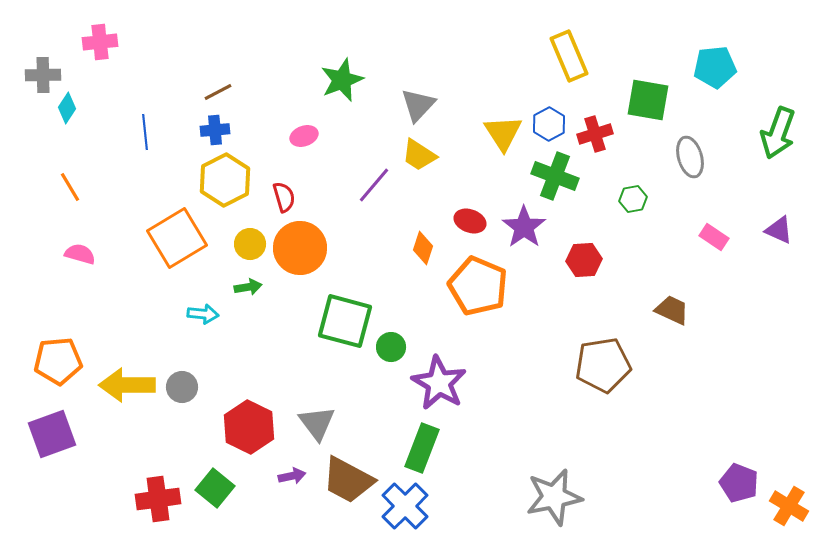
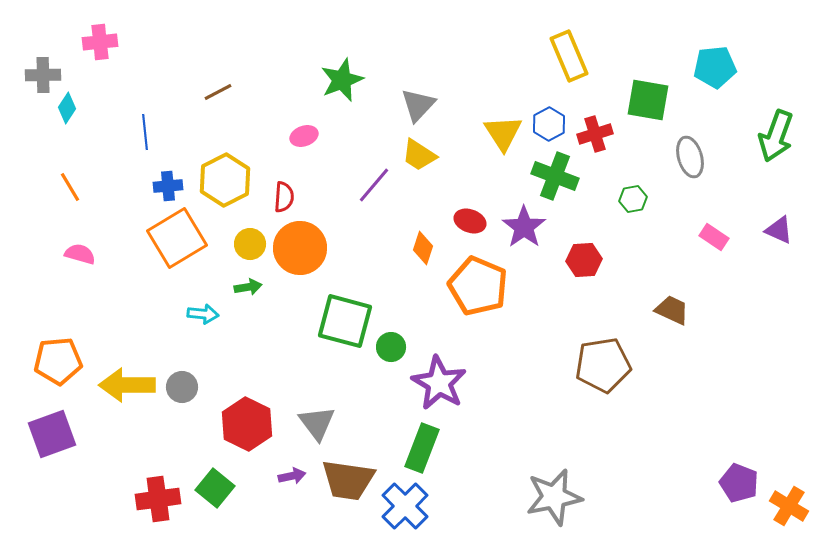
blue cross at (215, 130): moved 47 px left, 56 px down
green arrow at (778, 133): moved 2 px left, 3 px down
red semicircle at (284, 197): rotated 20 degrees clockwise
red hexagon at (249, 427): moved 2 px left, 3 px up
brown trapezoid at (348, 480): rotated 20 degrees counterclockwise
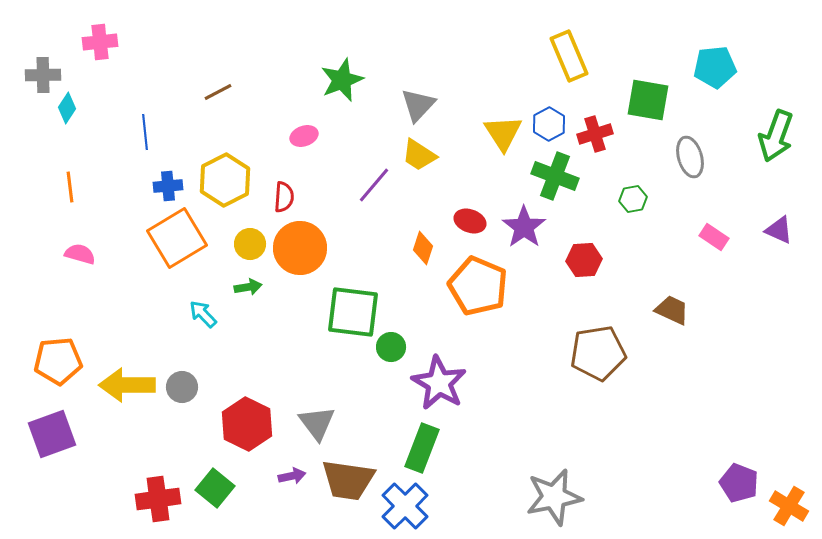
orange line at (70, 187): rotated 24 degrees clockwise
cyan arrow at (203, 314): rotated 140 degrees counterclockwise
green square at (345, 321): moved 8 px right, 9 px up; rotated 8 degrees counterclockwise
brown pentagon at (603, 365): moved 5 px left, 12 px up
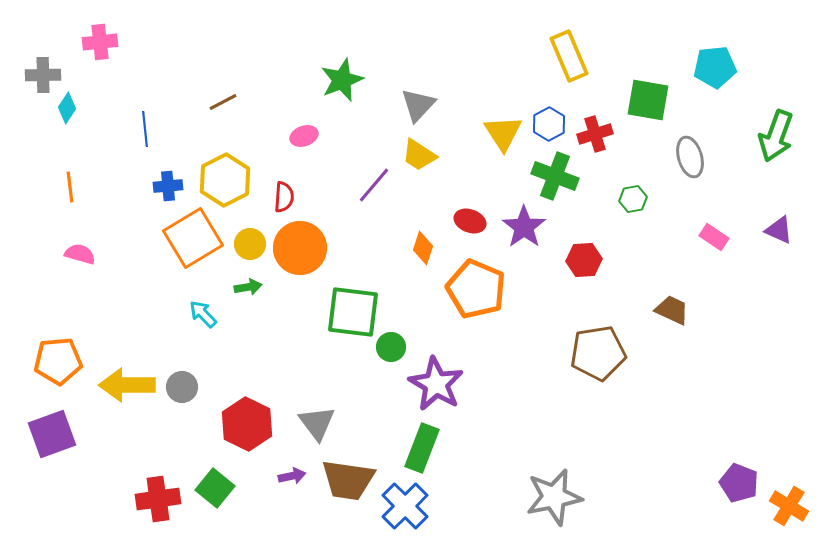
brown line at (218, 92): moved 5 px right, 10 px down
blue line at (145, 132): moved 3 px up
orange square at (177, 238): moved 16 px right
orange pentagon at (478, 286): moved 2 px left, 3 px down
purple star at (439, 383): moved 3 px left, 1 px down
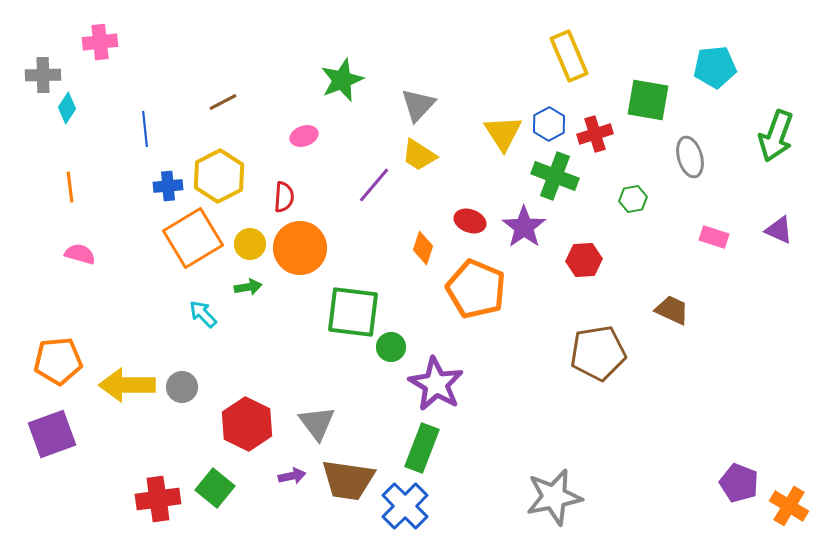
yellow hexagon at (225, 180): moved 6 px left, 4 px up
pink rectangle at (714, 237): rotated 16 degrees counterclockwise
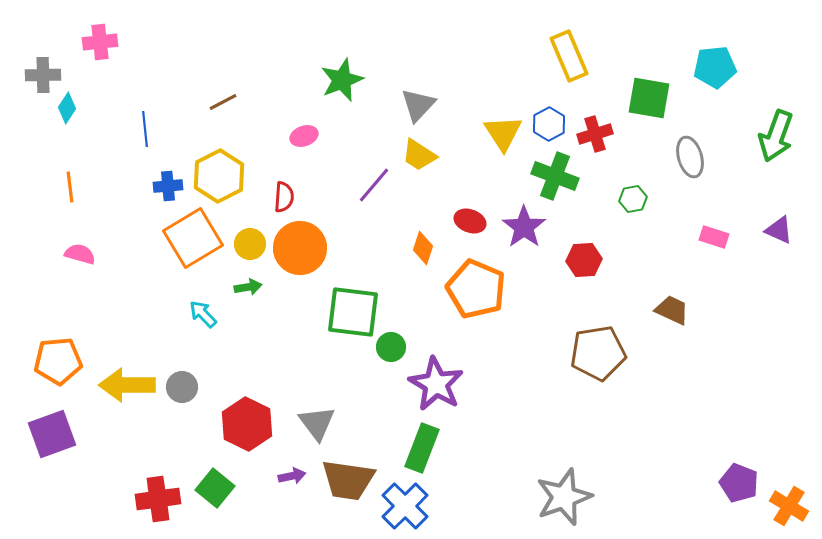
green square at (648, 100): moved 1 px right, 2 px up
gray star at (554, 497): moved 10 px right; rotated 8 degrees counterclockwise
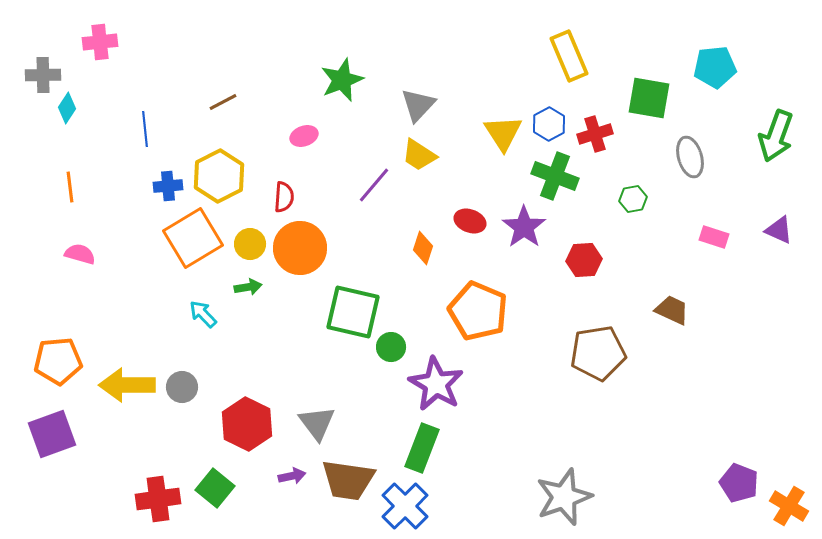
orange pentagon at (476, 289): moved 2 px right, 22 px down
green square at (353, 312): rotated 6 degrees clockwise
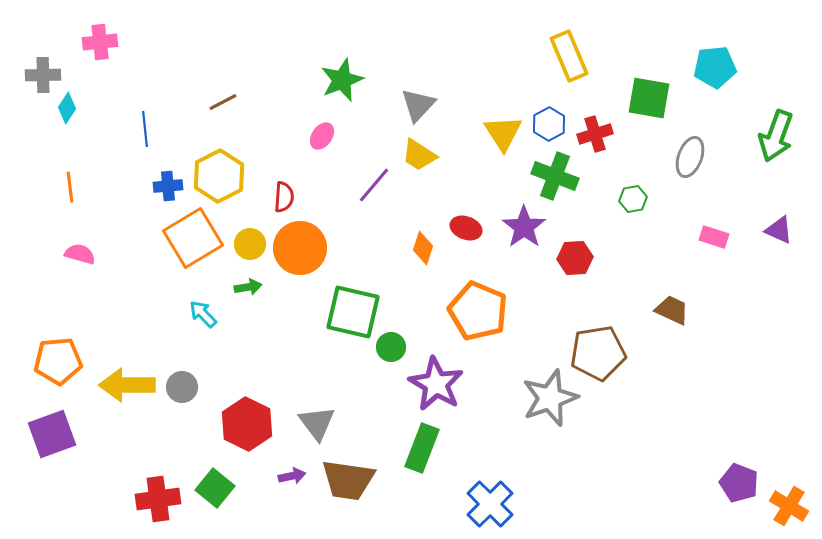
pink ellipse at (304, 136): moved 18 px right; rotated 36 degrees counterclockwise
gray ellipse at (690, 157): rotated 36 degrees clockwise
red ellipse at (470, 221): moved 4 px left, 7 px down
red hexagon at (584, 260): moved 9 px left, 2 px up
gray star at (564, 497): moved 14 px left, 99 px up
blue cross at (405, 506): moved 85 px right, 2 px up
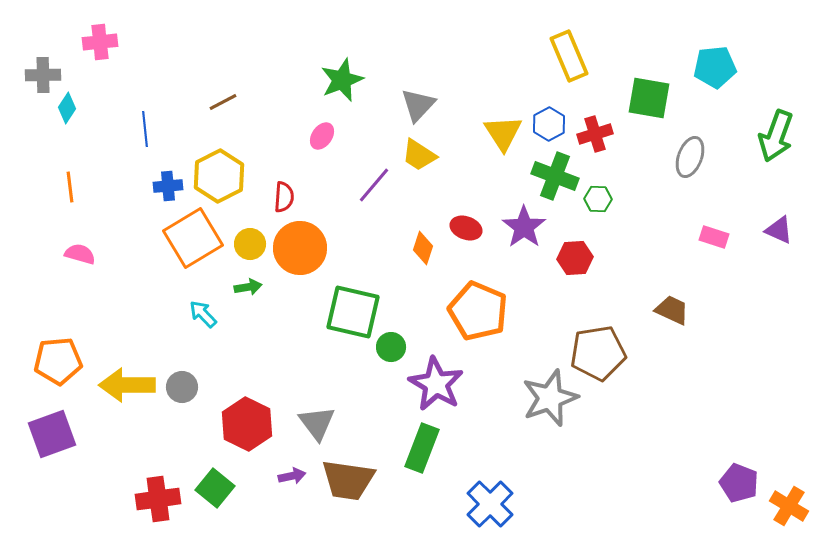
green hexagon at (633, 199): moved 35 px left; rotated 12 degrees clockwise
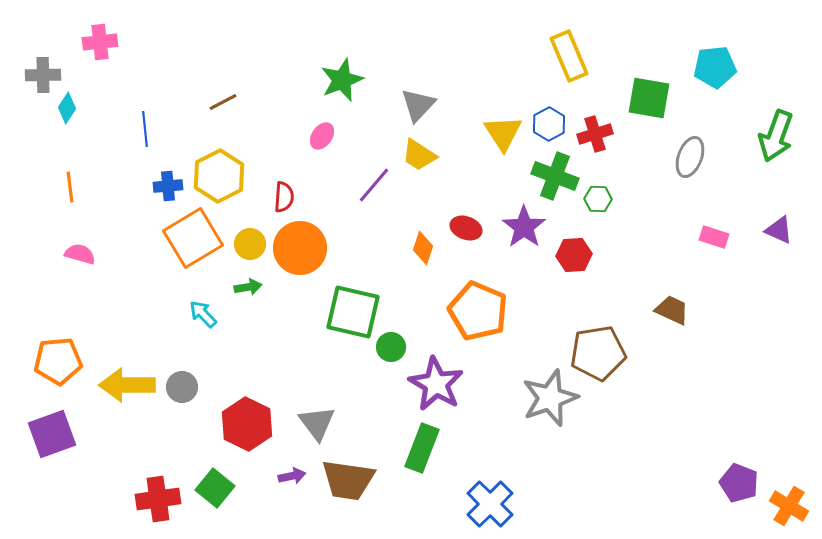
red hexagon at (575, 258): moved 1 px left, 3 px up
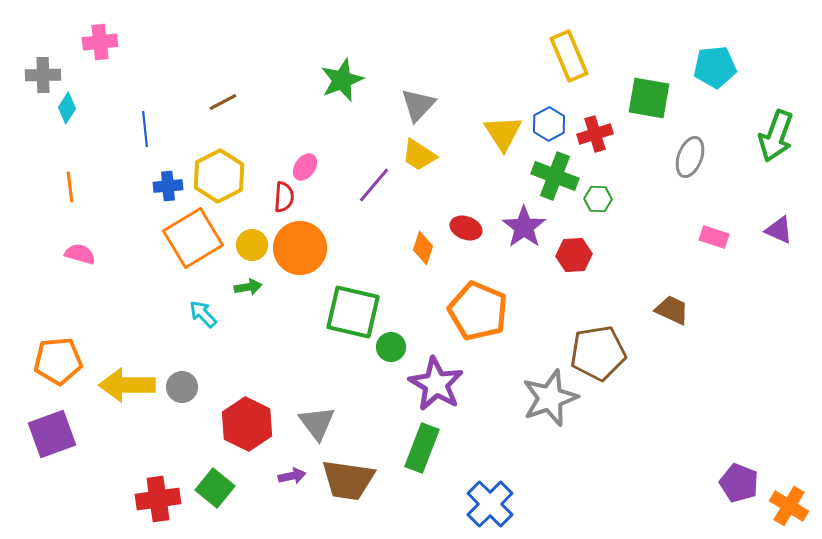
pink ellipse at (322, 136): moved 17 px left, 31 px down
yellow circle at (250, 244): moved 2 px right, 1 px down
